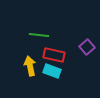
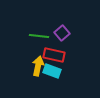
green line: moved 1 px down
purple square: moved 25 px left, 14 px up
yellow arrow: moved 8 px right; rotated 24 degrees clockwise
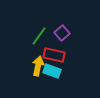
green line: rotated 60 degrees counterclockwise
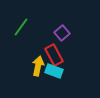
green line: moved 18 px left, 9 px up
red rectangle: rotated 50 degrees clockwise
cyan rectangle: moved 2 px right
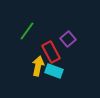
green line: moved 6 px right, 4 px down
purple square: moved 6 px right, 6 px down
red rectangle: moved 3 px left, 3 px up
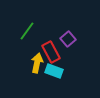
yellow arrow: moved 1 px left, 3 px up
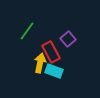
yellow arrow: moved 3 px right
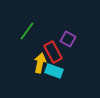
purple square: rotated 21 degrees counterclockwise
red rectangle: moved 2 px right
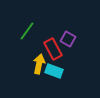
red rectangle: moved 3 px up
yellow arrow: moved 1 px left, 1 px down
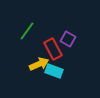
yellow arrow: rotated 54 degrees clockwise
